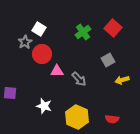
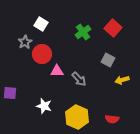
white square: moved 2 px right, 5 px up
gray square: rotated 32 degrees counterclockwise
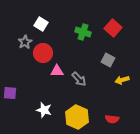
green cross: rotated 35 degrees counterclockwise
red circle: moved 1 px right, 1 px up
white star: moved 4 px down
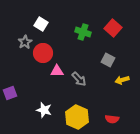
purple square: rotated 24 degrees counterclockwise
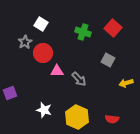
yellow arrow: moved 4 px right, 3 px down
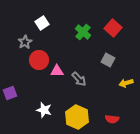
white square: moved 1 px right, 1 px up; rotated 24 degrees clockwise
green cross: rotated 21 degrees clockwise
red circle: moved 4 px left, 7 px down
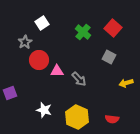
gray square: moved 1 px right, 3 px up
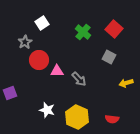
red square: moved 1 px right, 1 px down
white star: moved 3 px right
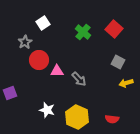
white square: moved 1 px right
gray square: moved 9 px right, 5 px down
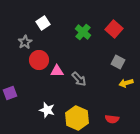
yellow hexagon: moved 1 px down
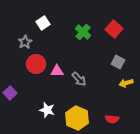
red circle: moved 3 px left, 4 px down
purple square: rotated 24 degrees counterclockwise
